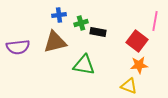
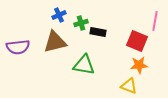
blue cross: rotated 16 degrees counterclockwise
red square: rotated 15 degrees counterclockwise
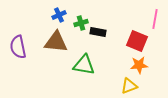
pink line: moved 2 px up
brown triangle: moved 1 px right; rotated 20 degrees clockwise
purple semicircle: rotated 85 degrees clockwise
yellow triangle: rotated 42 degrees counterclockwise
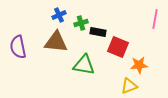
red square: moved 19 px left, 6 px down
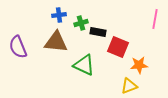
blue cross: rotated 16 degrees clockwise
purple semicircle: rotated 10 degrees counterclockwise
green triangle: rotated 15 degrees clockwise
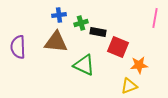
pink line: moved 1 px up
purple semicircle: rotated 20 degrees clockwise
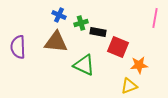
blue cross: rotated 32 degrees clockwise
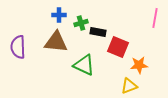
blue cross: rotated 24 degrees counterclockwise
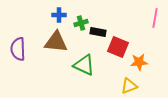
purple semicircle: moved 2 px down
orange star: moved 3 px up
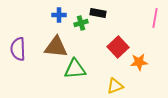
black rectangle: moved 19 px up
brown triangle: moved 5 px down
red square: rotated 25 degrees clockwise
green triangle: moved 9 px left, 4 px down; rotated 30 degrees counterclockwise
yellow triangle: moved 14 px left
